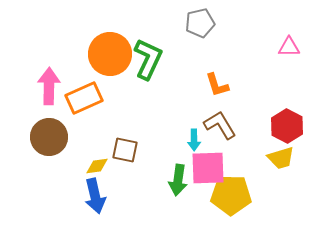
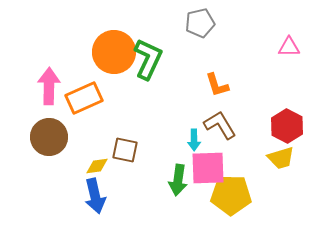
orange circle: moved 4 px right, 2 px up
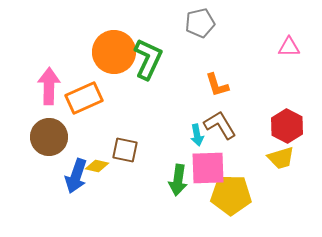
cyan arrow: moved 3 px right, 5 px up; rotated 10 degrees counterclockwise
yellow diamond: rotated 20 degrees clockwise
blue arrow: moved 19 px left, 20 px up; rotated 32 degrees clockwise
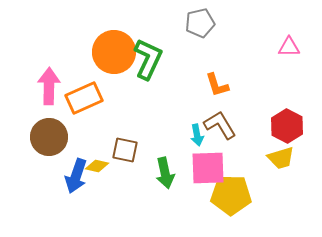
green arrow: moved 13 px left, 7 px up; rotated 20 degrees counterclockwise
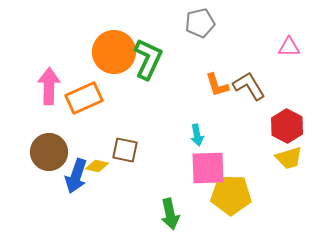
brown L-shape: moved 29 px right, 39 px up
brown circle: moved 15 px down
yellow trapezoid: moved 8 px right
green arrow: moved 5 px right, 41 px down
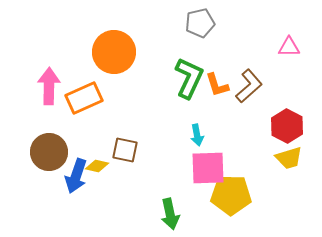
green L-shape: moved 41 px right, 19 px down
brown L-shape: rotated 80 degrees clockwise
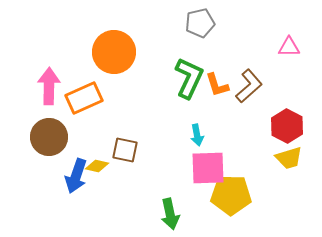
brown circle: moved 15 px up
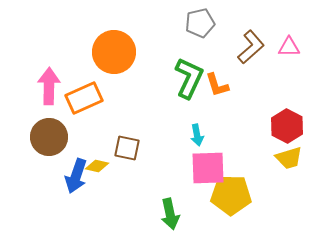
brown L-shape: moved 2 px right, 39 px up
brown square: moved 2 px right, 2 px up
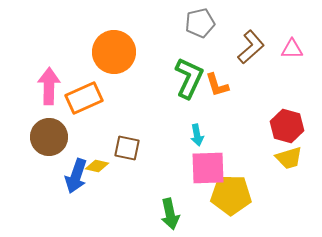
pink triangle: moved 3 px right, 2 px down
red hexagon: rotated 12 degrees counterclockwise
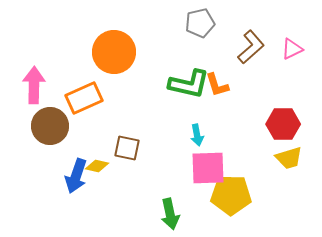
pink triangle: rotated 25 degrees counterclockwise
green L-shape: moved 6 px down; rotated 78 degrees clockwise
pink arrow: moved 15 px left, 1 px up
red hexagon: moved 4 px left, 2 px up; rotated 16 degrees counterclockwise
brown circle: moved 1 px right, 11 px up
